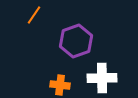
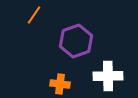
white cross: moved 6 px right, 2 px up
orange cross: moved 1 px up
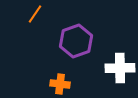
orange line: moved 1 px right, 1 px up
white cross: moved 12 px right, 8 px up
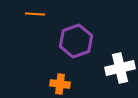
orange line: rotated 60 degrees clockwise
white cross: rotated 12 degrees counterclockwise
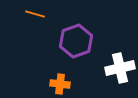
orange line: rotated 12 degrees clockwise
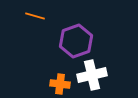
orange line: moved 2 px down
white cross: moved 28 px left, 7 px down
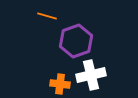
orange line: moved 12 px right
white cross: moved 1 px left
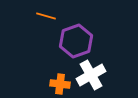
orange line: moved 1 px left
white cross: rotated 16 degrees counterclockwise
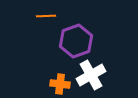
orange line: rotated 18 degrees counterclockwise
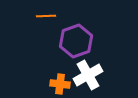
white cross: moved 3 px left
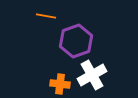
orange line: rotated 12 degrees clockwise
white cross: moved 4 px right
